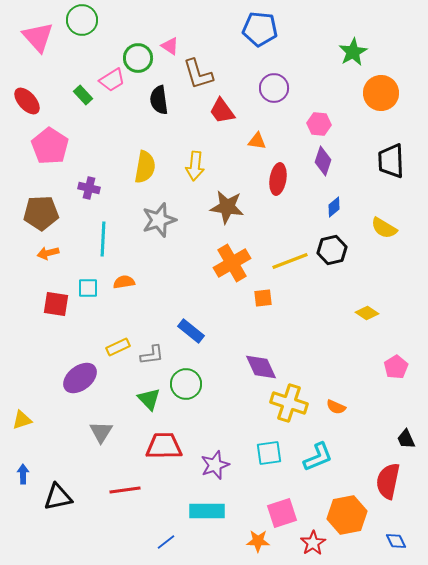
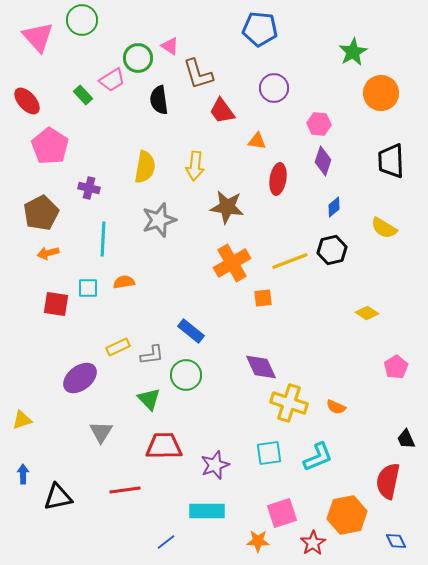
brown pentagon at (41, 213): rotated 24 degrees counterclockwise
green circle at (186, 384): moved 9 px up
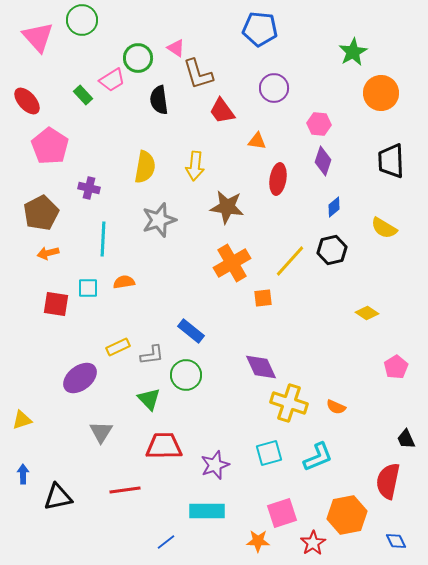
pink triangle at (170, 46): moved 6 px right, 2 px down
yellow line at (290, 261): rotated 27 degrees counterclockwise
cyan square at (269, 453): rotated 8 degrees counterclockwise
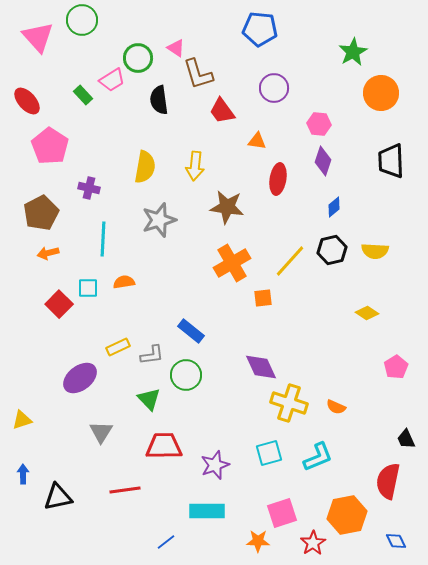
yellow semicircle at (384, 228): moved 9 px left, 23 px down; rotated 28 degrees counterclockwise
red square at (56, 304): moved 3 px right; rotated 36 degrees clockwise
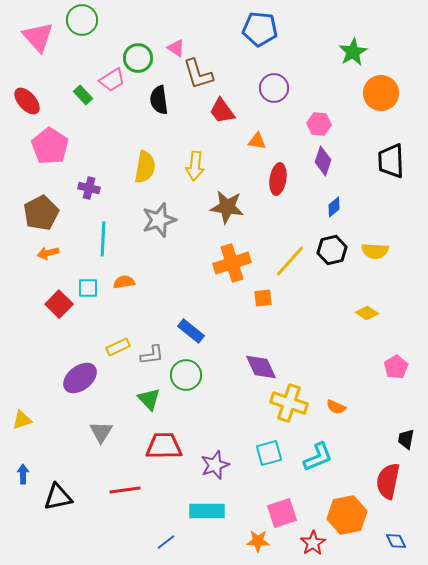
orange cross at (232, 263): rotated 12 degrees clockwise
black trapezoid at (406, 439): rotated 35 degrees clockwise
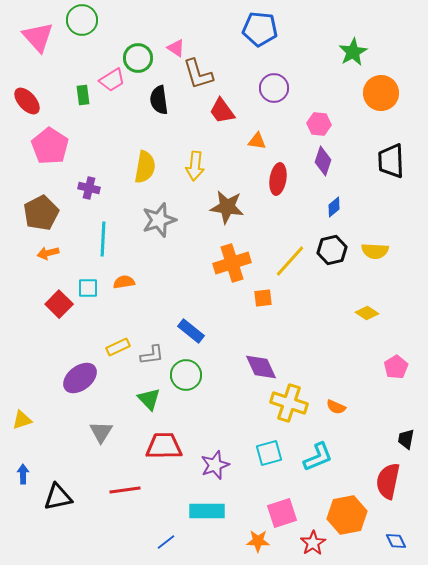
green rectangle at (83, 95): rotated 36 degrees clockwise
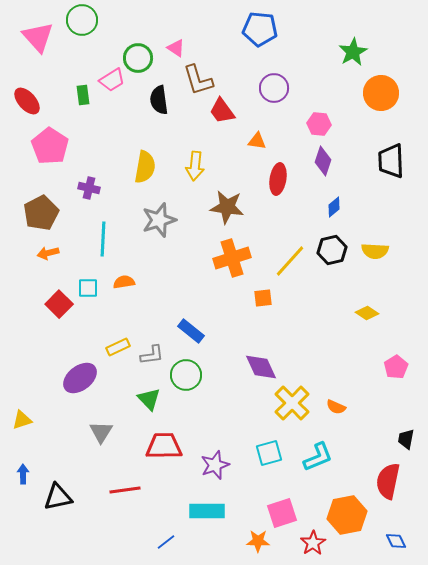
brown L-shape at (198, 74): moved 6 px down
orange cross at (232, 263): moved 5 px up
yellow cross at (289, 403): moved 3 px right; rotated 27 degrees clockwise
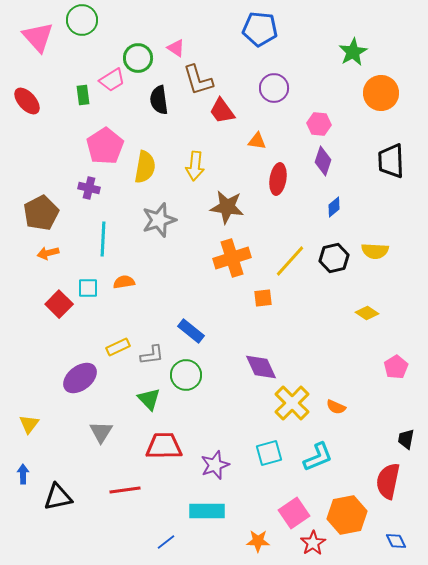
pink pentagon at (50, 146): moved 55 px right; rotated 6 degrees clockwise
black hexagon at (332, 250): moved 2 px right, 8 px down
yellow triangle at (22, 420): moved 7 px right, 4 px down; rotated 35 degrees counterclockwise
pink square at (282, 513): moved 12 px right; rotated 16 degrees counterclockwise
